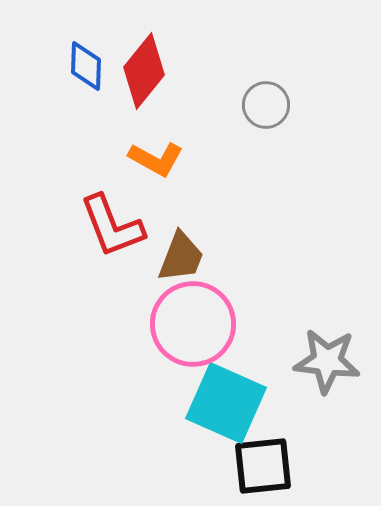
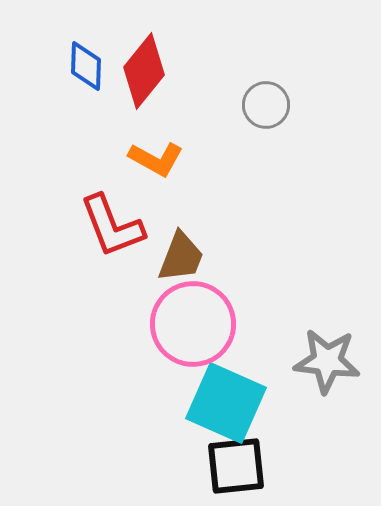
black square: moved 27 px left
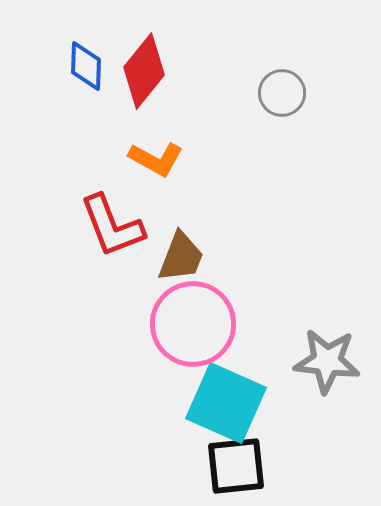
gray circle: moved 16 px right, 12 px up
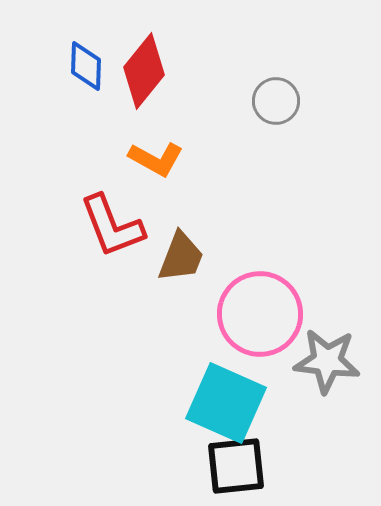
gray circle: moved 6 px left, 8 px down
pink circle: moved 67 px right, 10 px up
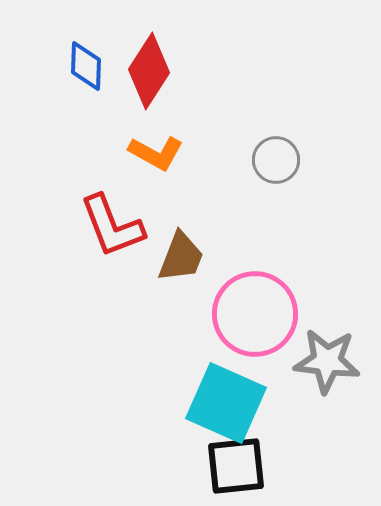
red diamond: moved 5 px right; rotated 6 degrees counterclockwise
gray circle: moved 59 px down
orange L-shape: moved 6 px up
pink circle: moved 5 px left
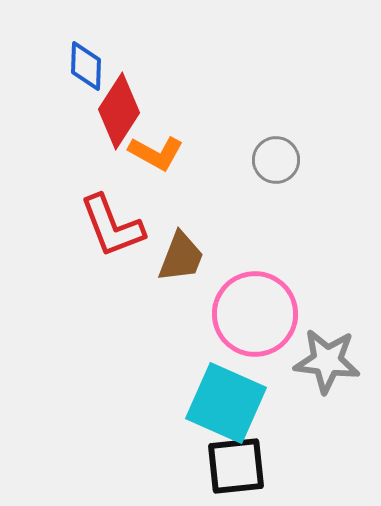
red diamond: moved 30 px left, 40 px down
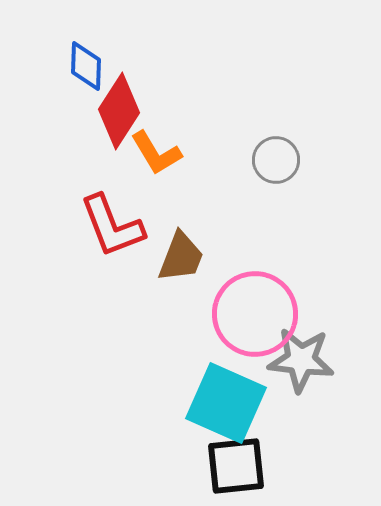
orange L-shape: rotated 30 degrees clockwise
gray star: moved 26 px left, 1 px up
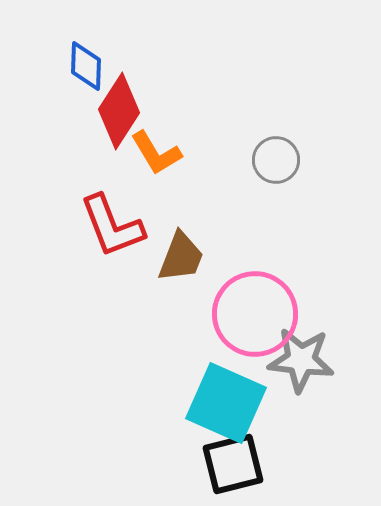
black square: moved 3 px left, 2 px up; rotated 8 degrees counterclockwise
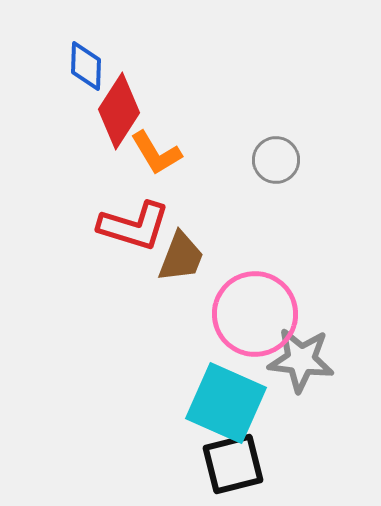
red L-shape: moved 22 px right; rotated 52 degrees counterclockwise
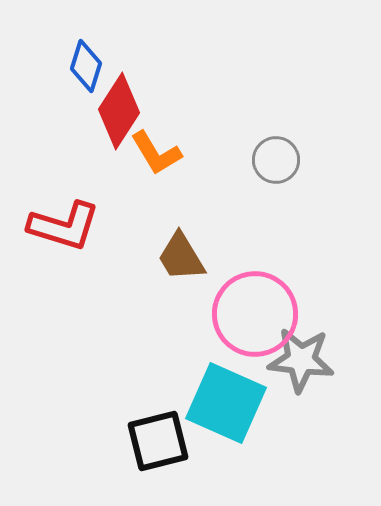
blue diamond: rotated 15 degrees clockwise
red L-shape: moved 70 px left
brown trapezoid: rotated 128 degrees clockwise
black square: moved 75 px left, 23 px up
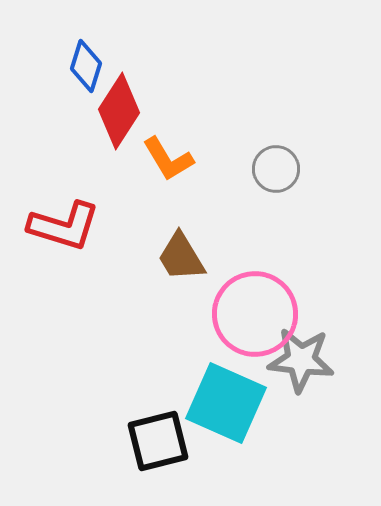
orange L-shape: moved 12 px right, 6 px down
gray circle: moved 9 px down
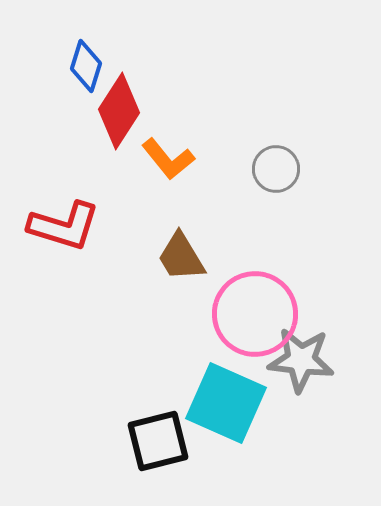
orange L-shape: rotated 8 degrees counterclockwise
